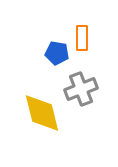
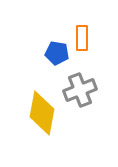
gray cross: moved 1 px left, 1 px down
yellow diamond: rotated 24 degrees clockwise
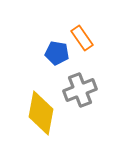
orange rectangle: rotated 35 degrees counterclockwise
yellow diamond: moved 1 px left
